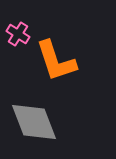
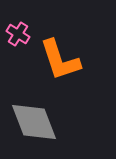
orange L-shape: moved 4 px right, 1 px up
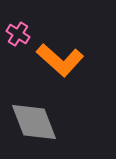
orange L-shape: rotated 30 degrees counterclockwise
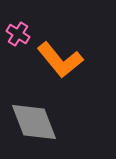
orange L-shape: rotated 9 degrees clockwise
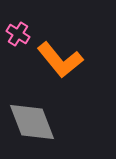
gray diamond: moved 2 px left
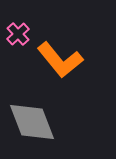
pink cross: rotated 15 degrees clockwise
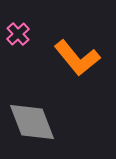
orange L-shape: moved 17 px right, 2 px up
